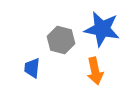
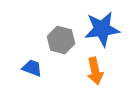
blue star: rotated 18 degrees counterclockwise
blue trapezoid: rotated 105 degrees clockwise
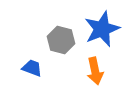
blue star: rotated 15 degrees counterclockwise
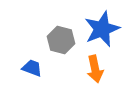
orange arrow: moved 2 px up
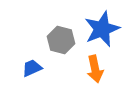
blue trapezoid: rotated 45 degrees counterclockwise
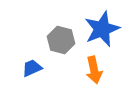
orange arrow: moved 1 px left, 1 px down
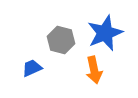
blue star: moved 3 px right, 4 px down
